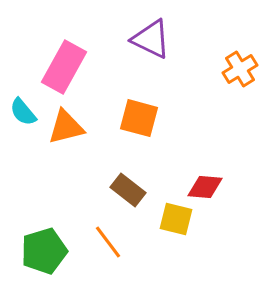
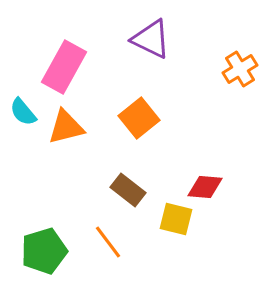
orange square: rotated 36 degrees clockwise
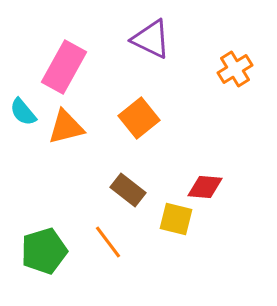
orange cross: moved 5 px left
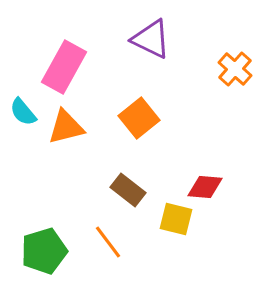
orange cross: rotated 16 degrees counterclockwise
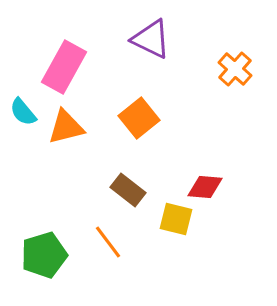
green pentagon: moved 4 px down
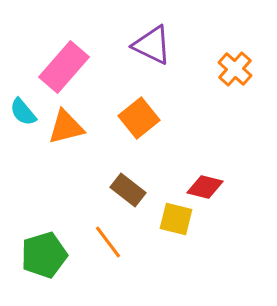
purple triangle: moved 1 px right, 6 px down
pink rectangle: rotated 12 degrees clockwise
red diamond: rotated 9 degrees clockwise
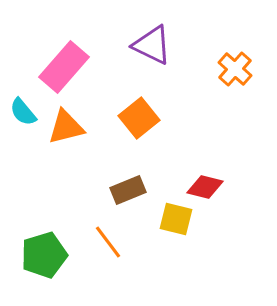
brown rectangle: rotated 60 degrees counterclockwise
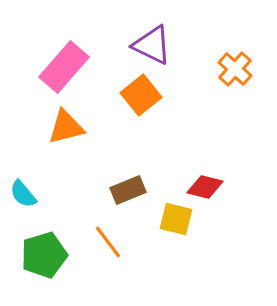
cyan semicircle: moved 82 px down
orange square: moved 2 px right, 23 px up
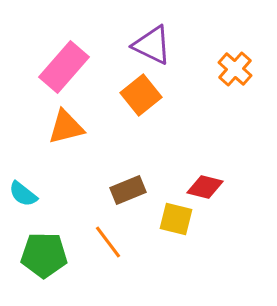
cyan semicircle: rotated 12 degrees counterclockwise
green pentagon: rotated 18 degrees clockwise
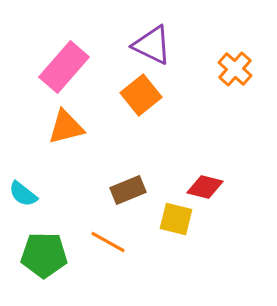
orange line: rotated 24 degrees counterclockwise
